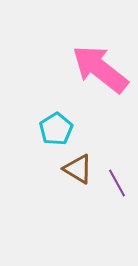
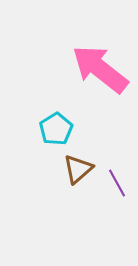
brown triangle: rotated 48 degrees clockwise
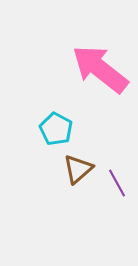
cyan pentagon: rotated 12 degrees counterclockwise
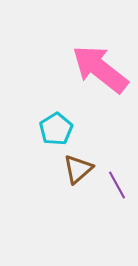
cyan pentagon: rotated 12 degrees clockwise
purple line: moved 2 px down
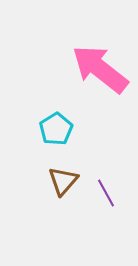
brown triangle: moved 15 px left, 12 px down; rotated 8 degrees counterclockwise
purple line: moved 11 px left, 8 px down
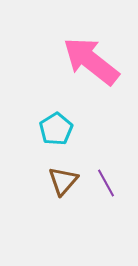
pink arrow: moved 9 px left, 8 px up
purple line: moved 10 px up
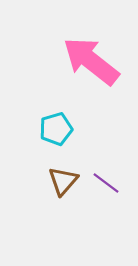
cyan pentagon: rotated 16 degrees clockwise
purple line: rotated 24 degrees counterclockwise
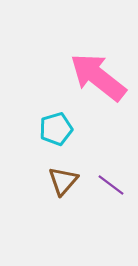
pink arrow: moved 7 px right, 16 px down
purple line: moved 5 px right, 2 px down
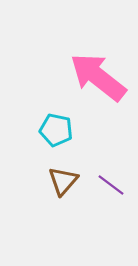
cyan pentagon: moved 1 px down; rotated 28 degrees clockwise
